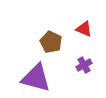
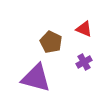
purple cross: moved 3 px up
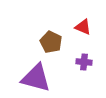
red triangle: moved 1 px left, 2 px up
purple cross: rotated 35 degrees clockwise
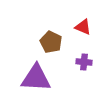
purple triangle: rotated 12 degrees counterclockwise
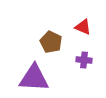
purple cross: moved 2 px up
purple triangle: moved 2 px left
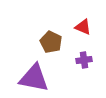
purple cross: rotated 14 degrees counterclockwise
purple triangle: rotated 8 degrees clockwise
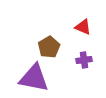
brown pentagon: moved 2 px left, 5 px down; rotated 15 degrees clockwise
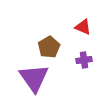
purple triangle: rotated 44 degrees clockwise
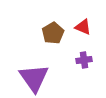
brown pentagon: moved 4 px right, 14 px up
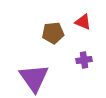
red triangle: moved 5 px up
brown pentagon: rotated 25 degrees clockwise
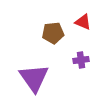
purple cross: moved 3 px left
